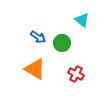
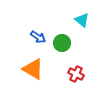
orange triangle: moved 2 px left
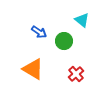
blue arrow: moved 1 px right, 5 px up
green circle: moved 2 px right, 2 px up
red cross: rotated 21 degrees clockwise
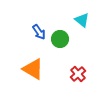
blue arrow: rotated 21 degrees clockwise
green circle: moved 4 px left, 2 px up
red cross: moved 2 px right
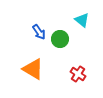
red cross: rotated 14 degrees counterclockwise
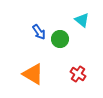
orange triangle: moved 5 px down
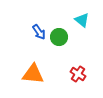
green circle: moved 1 px left, 2 px up
orange triangle: rotated 25 degrees counterclockwise
